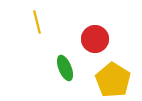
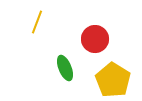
yellow line: rotated 35 degrees clockwise
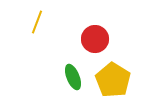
green ellipse: moved 8 px right, 9 px down
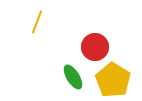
red circle: moved 8 px down
green ellipse: rotated 10 degrees counterclockwise
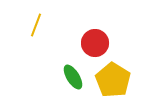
yellow line: moved 1 px left, 3 px down
red circle: moved 4 px up
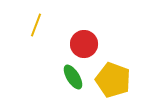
red circle: moved 11 px left, 1 px down
yellow pentagon: rotated 12 degrees counterclockwise
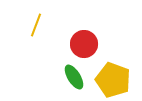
green ellipse: moved 1 px right
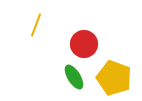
yellow pentagon: moved 1 px right, 2 px up
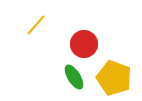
yellow line: rotated 20 degrees clockwise
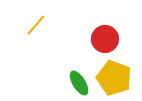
red circle: moved 21 px right, 5 px up
green ellipse: moved 5 px right, 6 px down
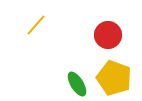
red circle: moved 3 px right, 4 px up
green ellipse: moved 2 px left, 1 px down
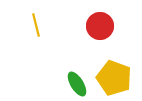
yellow line: rotated 55 degrees counterclockwise
red circle: moved 8 px left, 9 px up
